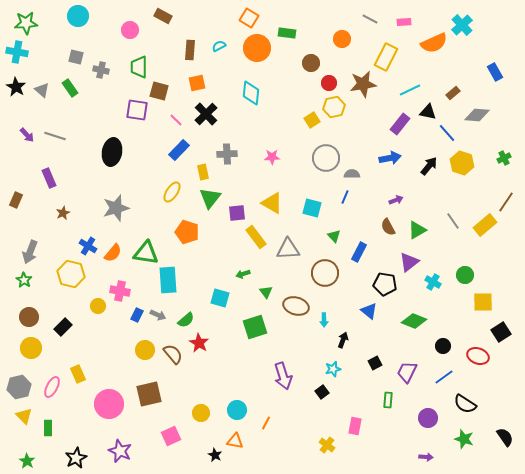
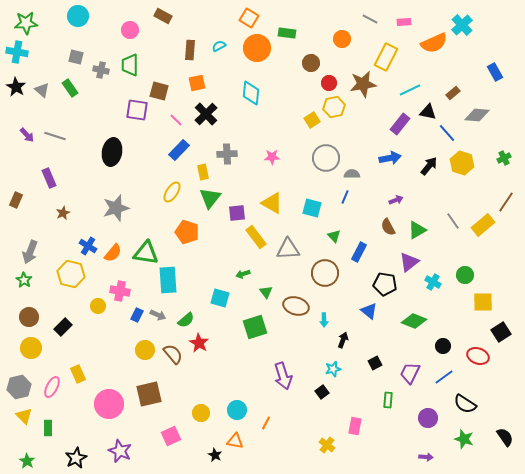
green trapezoid at (139, 67): moved 9 px left, 2 px up
yellow rectangle at (485, 225): moved 2 px left
purple trapezoid at (407, 372): moved 3 px right, 1 px down
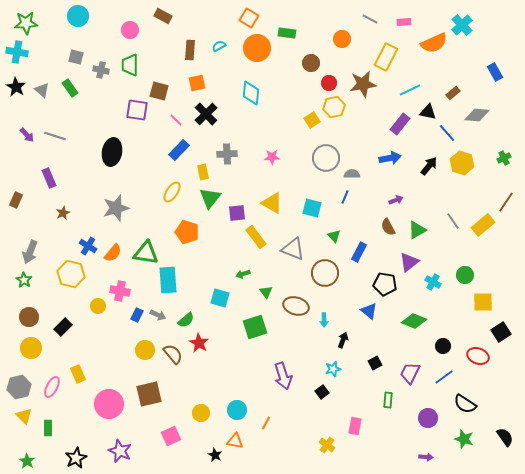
gray triangle at (288, 249): moved 5 px right; rotated 25 degrees clockwise
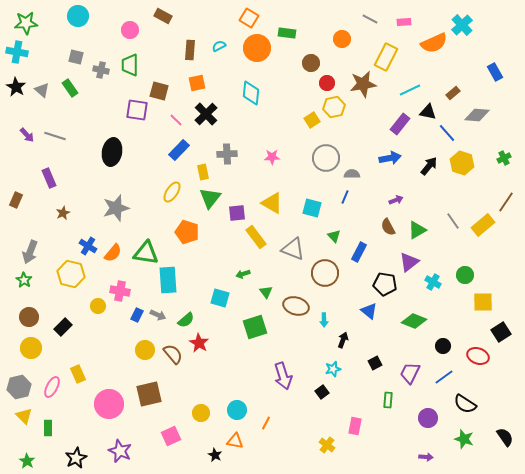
red circle at (329, 83): moved 2 px left
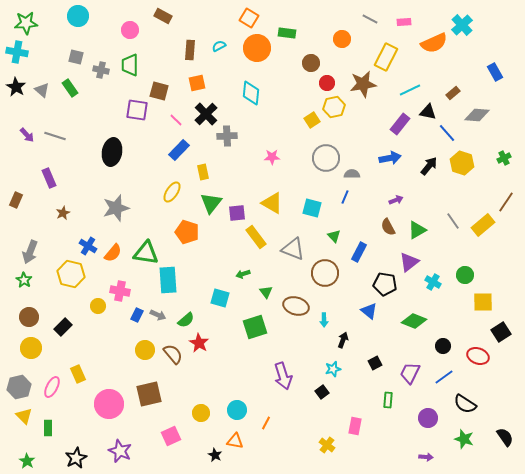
gray cross at (227, 154): moved 18 px up
green triangle at (210, 198): moved 1 px right, 5 px down
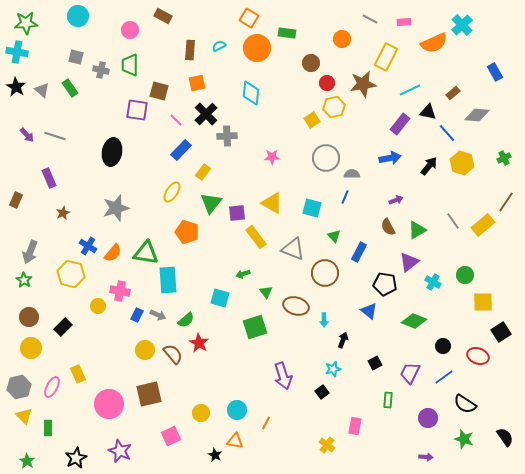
blue rectangle at (179, 150): moved 2 px right
yellow rectangle at (203, 172): rotated 49 degrees clockwise
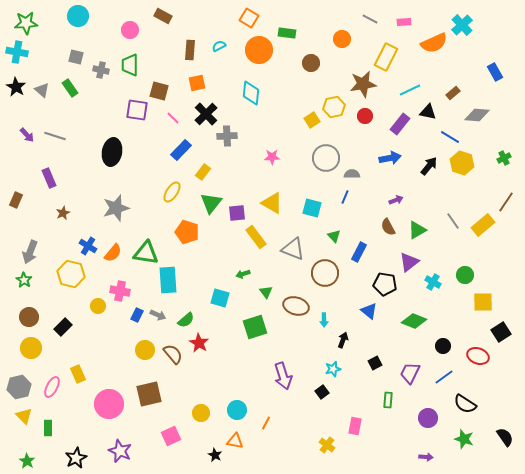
orange circle at (257, 48): moved 2 px right, 2 px down
red circle at (327, 83): moved 38 px right, 33 px down
pink line at (176, 120): moved 3 px left, 2 px up
blue line at (447, 133): moved 3 px right, 4 px down; rotated 18 degrees counterclockwise
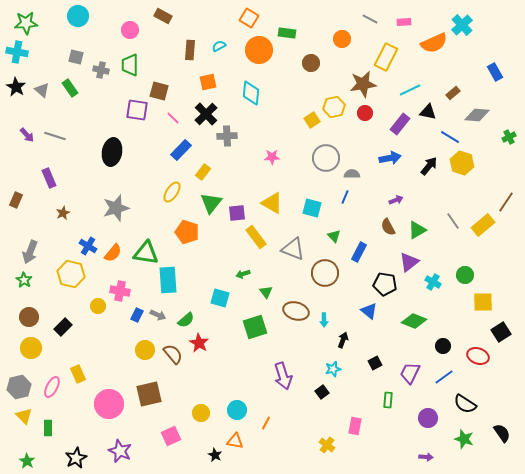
orange square at (197, 83): moved 11 px right, 1 px up
red circle at (365, 116): moved 3 px up
green cross at (504, 158): moved 5 px right, 21 px up
brown ellipse at (296, 306): moved 5 px down
black semicircle at (505, 437): moved 3 px left, 4 px up
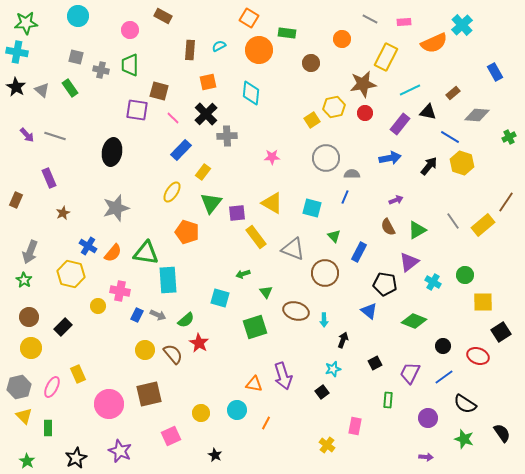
orange triangle at (235, 441): moved 19 px right, 57 px up
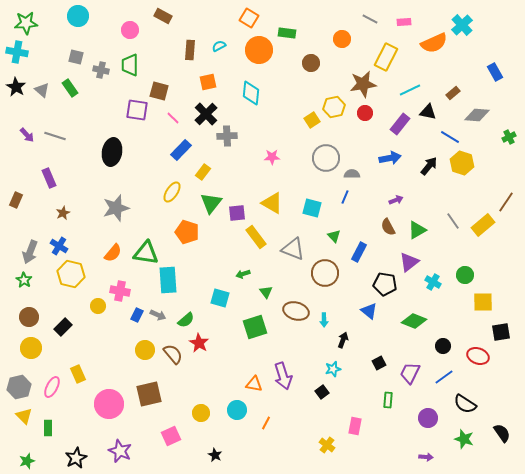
blue cross at (88, 246): moved 29 px left
black square at (501, 332): rotated 24 degrees clockwise
black square at (375, 363): moved 4 px right
green star at (27, 461): rotated 21 degrees clockwise
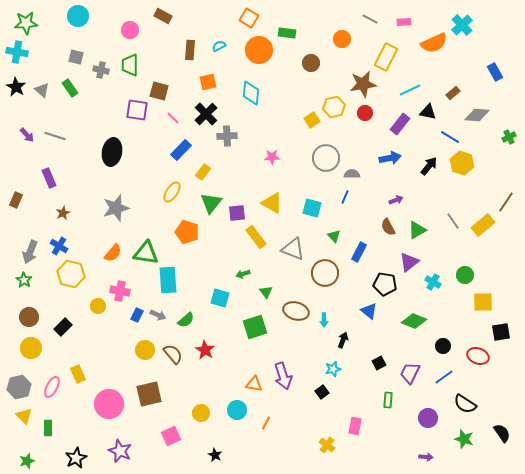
red star at (199, 343): moved 6 px right, 7 px down
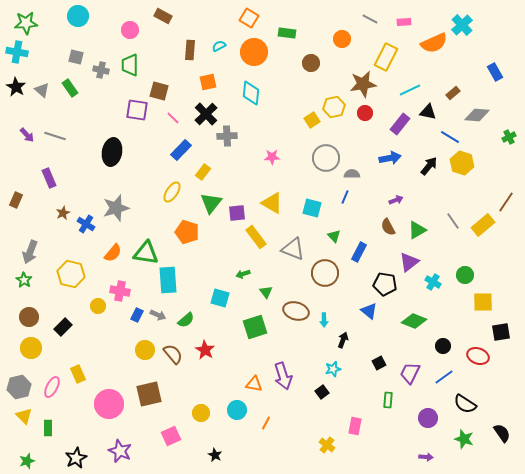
orange circle at (259, 50): moved 5 px left, 2 px down
blue cross at (59, 246): moved 27 px right, 22 px up
